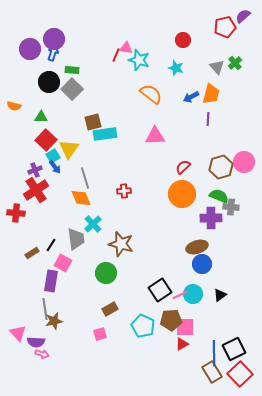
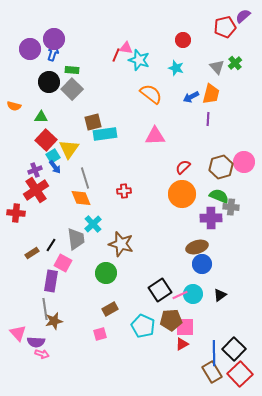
black square at (234, 349): rotated 20 degrees counterclockwise
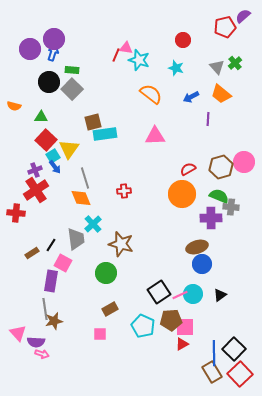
orange trapezoid at (211, 94): moved 10 px right; rotated 115 degrees clockwise
red semicircle at (183, 167): moved 5 px right, 2 px down; rotated 14 degrees clockwise
black square at (160, 290): moved 1 px left, 2 px down
pink square at (100, 334): rotated 16 degrees clockwise
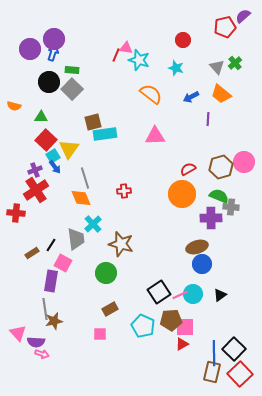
brown rectangle at (212, 372): rotated 45 degrees clockwise
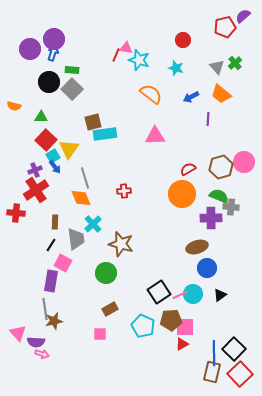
brown rectangle at (32, 253): moved 23 px right, 31 px up; rotated 56 degrees counterclockwise
blue circle at (202, 264): moved 5 px right, 4 px down
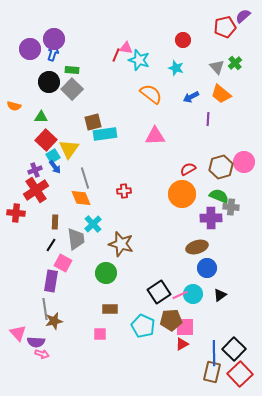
brown rectangle at (110, 309): rotated 28 degrees clockwise
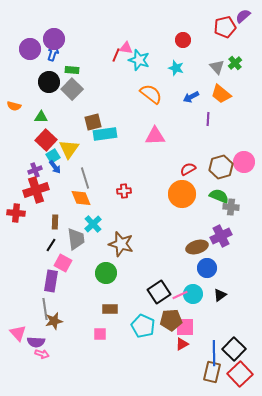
red cross at (36, 190): rotated 15 degrees clockwise
purple cross at (211, 218): moved 10 px right, 18 px down; rotated 25 degrees counterclockwise
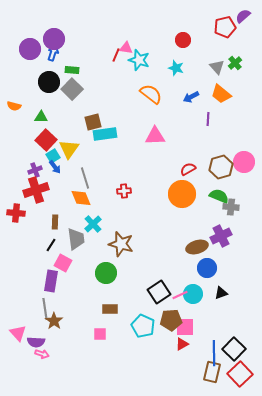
black triangle at (220, 295): moved 1 px right, 2 px up; rotated 16 degrees clockwise
brown star at (54, 321): rotated 24 degrees counterclockwise
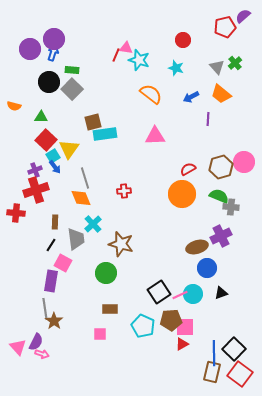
pink triangle at (18, 333): moved 14 px down
purple semicircle at (36, 342): rotated 66 degrees counterclockwise
red square at (240, 374): rotated 10 degrees counterclockwise
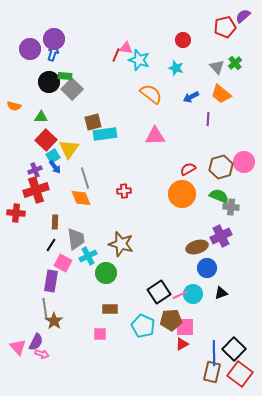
green rectangle at (72, 70): moved 7 px left, 6 px down
cyan cross at (93, 224): moved 5 px left, 32 px down; rotated 18 degrees clockwise
